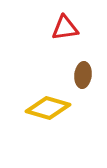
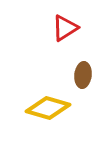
red triangle: rotated 24 degrees counterclockwise
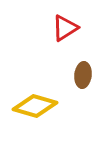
yellow diamond: moved 13 px left, 2 px up
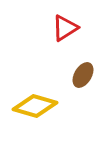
brown ellipse: rotated 25 degrees clockwise
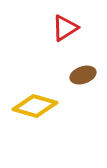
brown ellipse: rotated 40 degrees clockwise
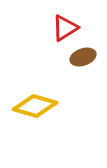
brown ellipse: moved 18 px up
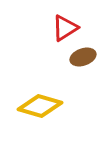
yellow diamond: moved 5 px right
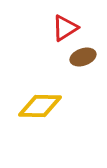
yellow diamond: rotated 15 degrees counterclockwise
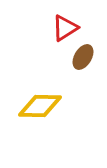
brown ellipse: rotated 40 degrees counterclockwise
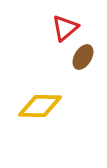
red triangle: rotated 8 degrees counterclockwise
